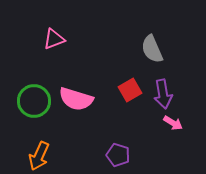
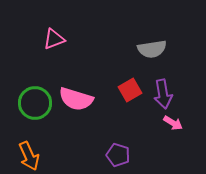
gray semicircle: rotated 76 degrees counterclockwise
green circle: moved 1 px right, 2 px down
orange arrow: moved 10 px left; rotated 48 degrees counterclockwise
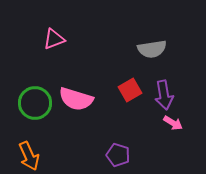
purple arrow: moved 1 px right, 1 px down
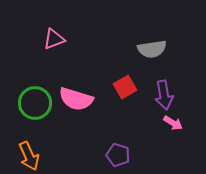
red square: moved 5 px left, 3 px up
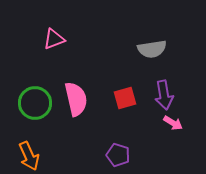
red square: moved 11 px down; rotated 15 degrees clockwise
pink semicircle: rotated 120 degrees counterclockwise
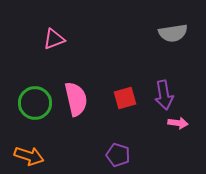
gray semicircle: moved 21 px right, 16 px up
pink arrow: moved 5 px right; rotated 24 degrees counterclockwise
orange arrow: rotated 48 degrees counterclockwise
